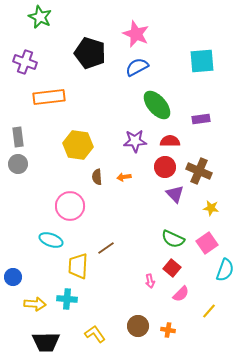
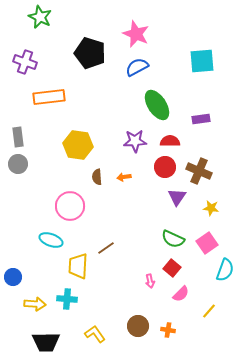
green ellipse: rotated 8 degrees clockwise
purple triangle: moved 2 px right, 3 px down; rotated 18 degrees clockwise
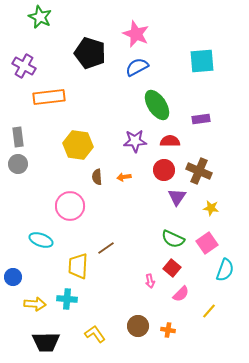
purple cross: moved 1 px left, 4 px down; rotated 10 degrees clockwise
red circle: moved 1 px left, 3 px down
cyan ellipse: moved 10 px left
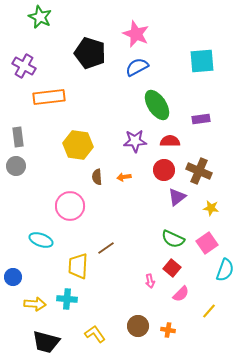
gray circle: moved 2 px left, 2 px down
purple triangle: rotated 18 degrees clockwise
black trapezoid: rotated 16 degrees clockwise
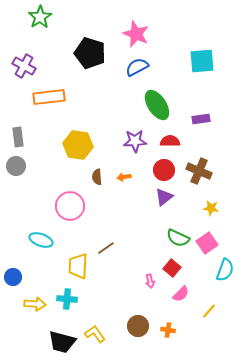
green star: rotated 15 degrees clockwise
purple triangle: moved 13 px left
green semicircle: moved 5 px right, 1 px up
black trapezoid: moved 16 px right
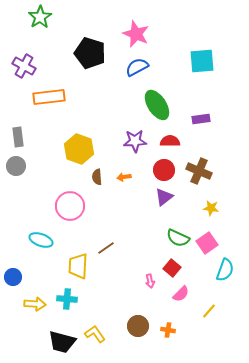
yellow hexagon: moved 1 px right, 4 px down; rotated 12 degrees clockwise
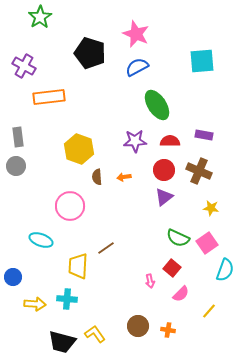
purple rectangle: moved 3 px right, 16 px down; rotated 18 degrees clockwise
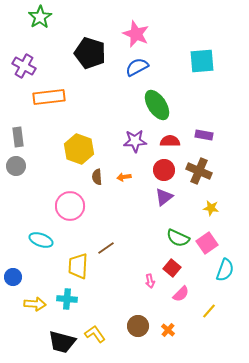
orange cross: rotated 32 degrees clockwise
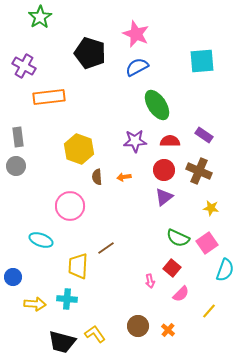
purple rectangle: rotated 24 degrees clockwise
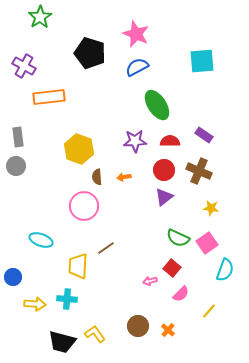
pink circle: moved 14 px right
pink arrow: rotated 88 degrees clockwise
